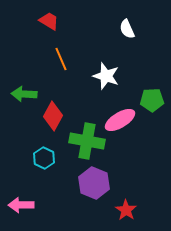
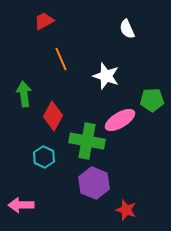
red trapezoid: moved 5 px left; rotated 60 degrees counterclockwise
green arrow: rotated 80 degrees clockwise
cyan hexagon: moved 1 px up
red star: rotated 15 degrees counterclockwise
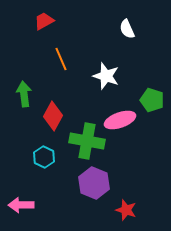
green pentagon: rotated 20 degrees clockwise
pink ellipse: rotated 12 degrees clockwise
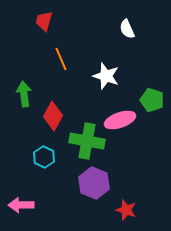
red trapezoid: rotated 45 degrees counterclockwise
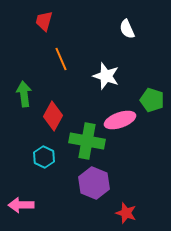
red star: moved 3 px down
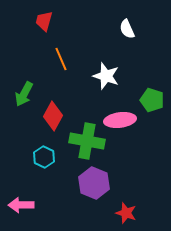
green arrow: rotated 145 degrees counterclockwise
pink ellipse: rotated 12 degrees clockwise
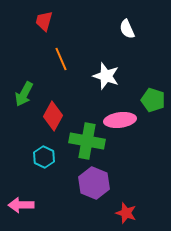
green pentagon: moved 1 px right
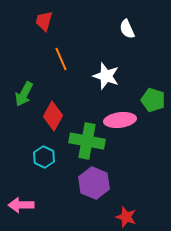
red star: moved 4 px down
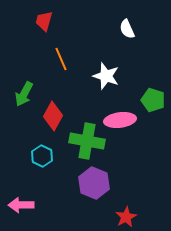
cyan hexagon: moved 2 px left, 1 px up
red star: rotated 25 degrees clockwise
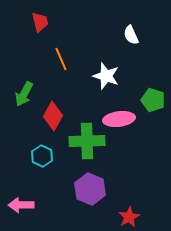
red trapezoid: moved 4 px left, 1 px down; rotated 150 degrees clockwise
white semicircle: moved 4 px right, 6 px down
pink ellipse: moved 1 px left, 1 px up
green cross: rotated 12 degrees counterclockwise
purple hexagon: moved 4 px left, 6 px down
red star: moved 3 px right
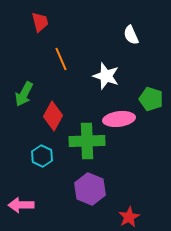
green pentagon: moved 2 px left, 1 px up
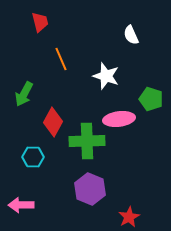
red diamond: moved 6 px down
cyan hexagon: moved 9 px left, 1 px down; rotated 25 degrees counterclockwise
